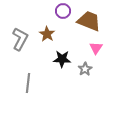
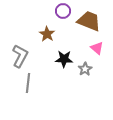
gray L-shape: moved 17 px down
pink triangle: moved 1 px right; rotated 24 degrees counterclockwise
black star: moved 2 px right
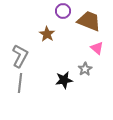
black star: moved 21 px down; rotated 12 degrees counterclockwise
gray line: moved 8 px left
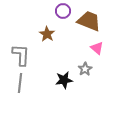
gray L-shape: moved 1 px right, 1 px up; rotated 25 degrees counterclockwise
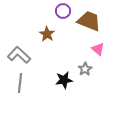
pink triangle: moved 1 px right, 1 px down
gray L-shape: moved 2 px left; rotated 50 degrees counterclockwise
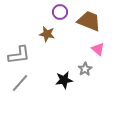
purple circle: moved 3 px left, 1 px down
brown star: rotated 21 degrees counterclockwise
gray L-shape: rotated 130 degrees clockwise
gray line: rotated 36 degrees clockwise
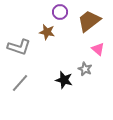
brown trapezoid: rotated 60 degrees counterclockwise
brown star: moved 2 px up
gray L-shape: moved 8 px up; rotated 25 degrees clockwise
gray star: rotated 16 degrees counterclockwise
black star: rotated 24 degrees clockwise
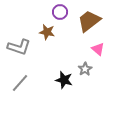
gray star: rotated 16 degrees clockwise
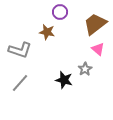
brown trapezoid: moved 6 px right, 3 px down
gray L-shape: moved 1 px right, 3 px down
